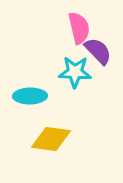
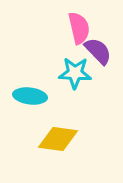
cyan star: moved 1 px down
cyan ellipse: rotated 8 degrees clockwise
yellow diamond: moved 7 px right
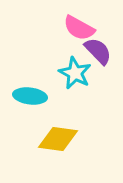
pink semicircle: rotated 132 degrees clockwise
cyan star: rotated 24 degrees clockwise
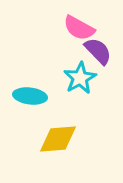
cyan star: moved 5 px right, 5 px down; rotated 16 degrees clockwise
yellow diamond: rotated 12 degrees counterclockwise
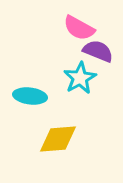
purple semicircle: rotated 24 degrees counterclockwise
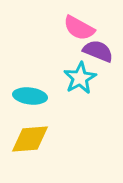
yellow diamond: moved 28 px left
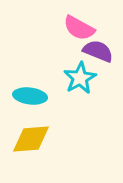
yellow diamond: moved 1 px right
